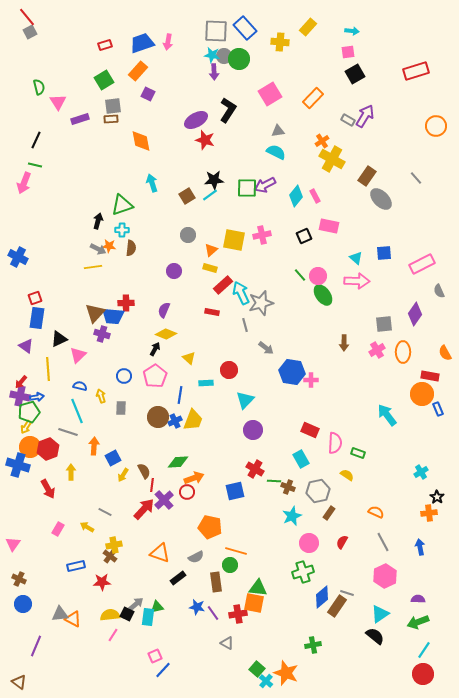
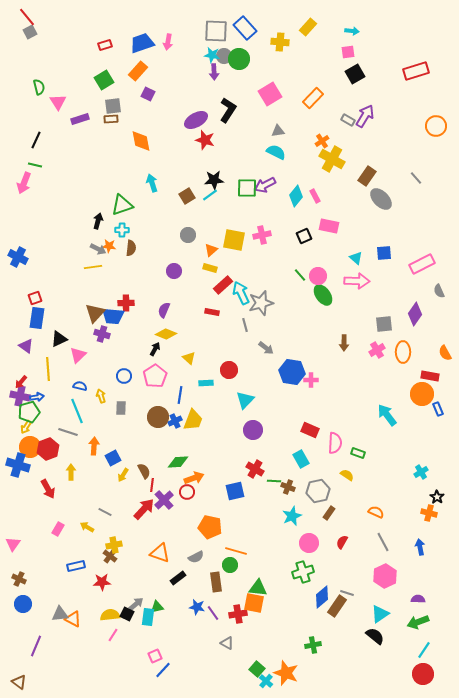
orange cross at (429, 513): rotated 21 degrees clockwise
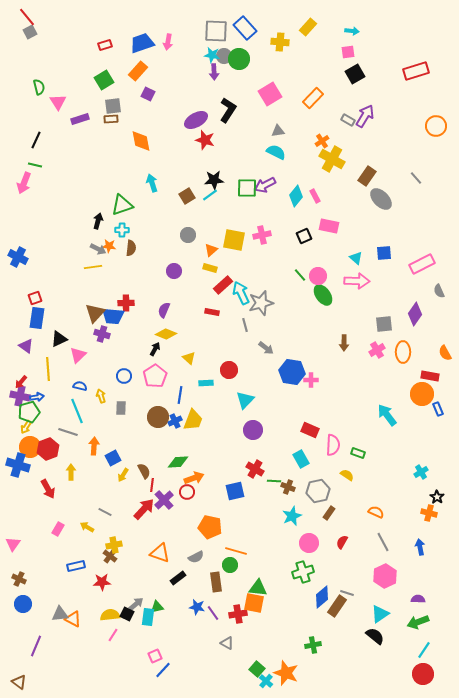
pink semicircle at (335, 443): moved 2 px left, 2 px down
